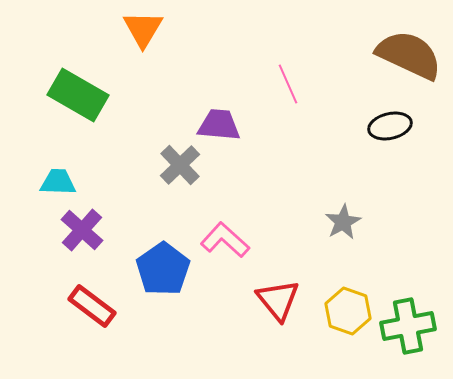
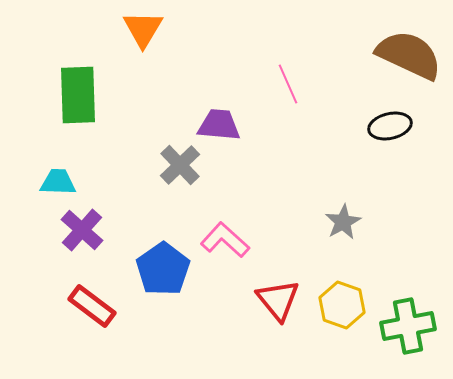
green rectangle: rotated 58 degrees clockwise
yellow hexagon: moved 6 px left, 6 px up
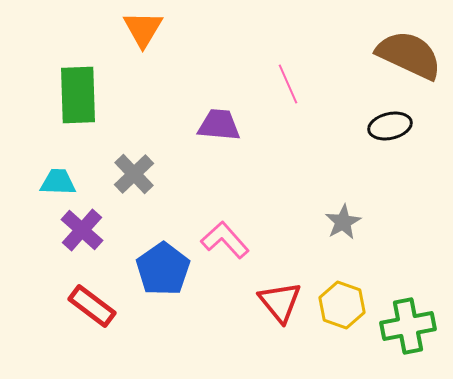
gray cross: moved 46 px left, 9 px down
pink L-shape: rotated 6 degrees clockwise
red triangle: moved 2 px right, 2 px down
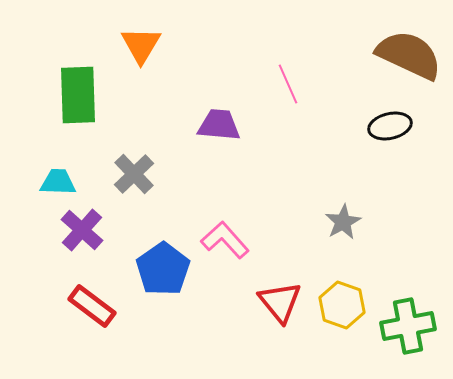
orange triangle: moved 2 px left, 16 px down
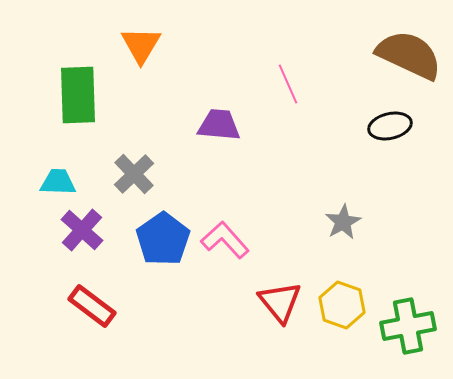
blue pentagon: moved 30 px up
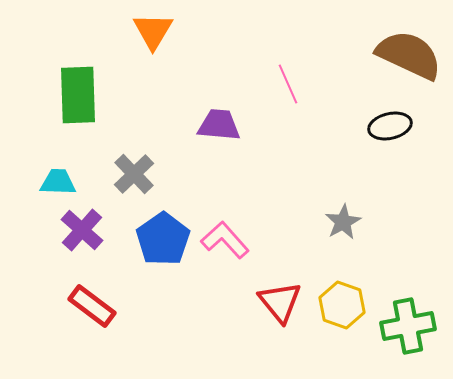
orange triangle: moved 12 px right, 14 px up
